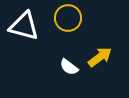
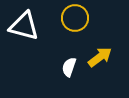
yellow circle: moved 7 px right
white semicircle: rotated 72 degrees clockwise
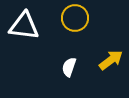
white triangle: rotated 8 degrees counterclockwise
yellow arrow: moved 11 px right, 3 px down
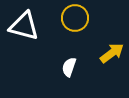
white triangle: rotated 8 degrees clockwise
yellow arrow: moved 1 px right, 7 px up
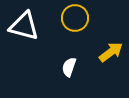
yellow arrow: moved 1 px left, 1 px up
